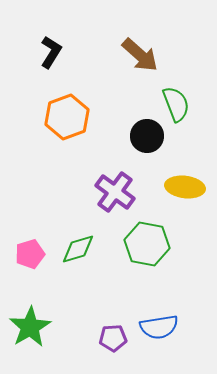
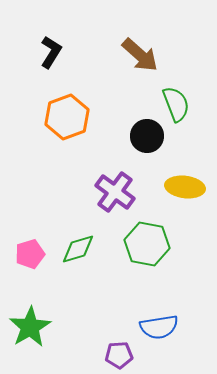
purple pentagon: moved 6 px right, 17 px down
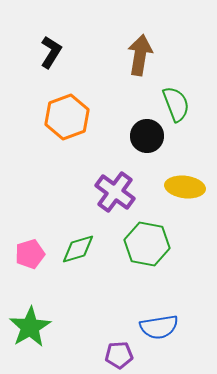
brown arrow: rotated 123 degrees counterclockwise
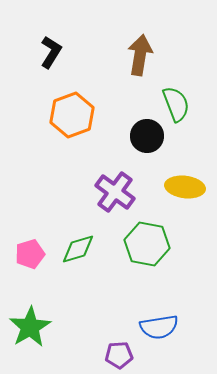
orange hexagon: moved 5 px right, 2 px up
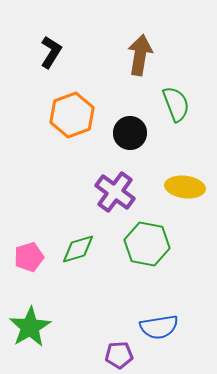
black circle: moved 17 px left, 3 px up
pink pentagon: moved 1 px left, 3 px down
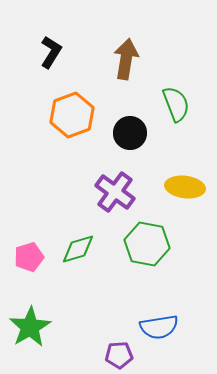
brown arrow: moved 14 px left, 4 px down
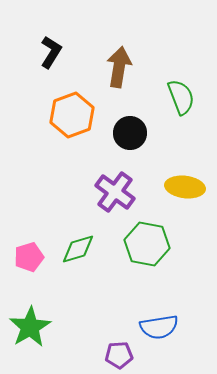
brown arrow: moved 7 px left, 8 px down
green semicircle: moved 5 px right, 7 px up
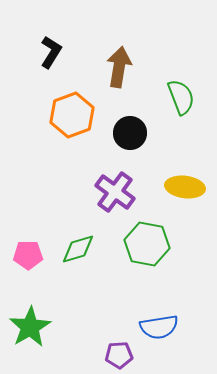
pink pentagon: moved 1 px left, 2 px up; rotated 16 degrees clockwise
